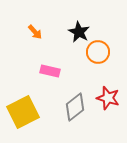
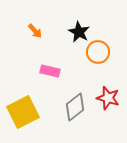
orange arrow: moved 1 px up
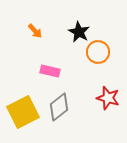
gray diamond: moved 16 px left
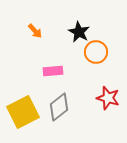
orange circle: moved 2 px left
pink rectangle: moved 3 px right; rotated 18 degrees counterclockwise
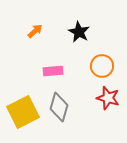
orange arrow: rotated 91 degrees counterclockwise
orange circle: moved 6 px right, 14 px down
gray diamond: rotated 36 degrees counterclockwise
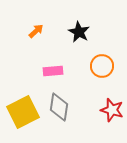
orange arrow: moved 1 px right
red star: moved 4 px right, 12 px down
gray diamond: rotated 8 degrees counterclockwise
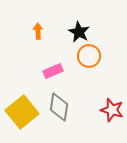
orange arrow: moved 2 px right; rotated 49 degrees counterclockwise
orange circle: moved 13 px left, 10 px up
pink rectangle: rotated 18 degrees counterclockwise
yellow square: moved 1 px left; rotated 12 degrees counterclockwise
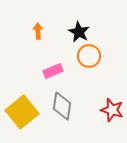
gray diamond: moved 3 px right, 1 px up
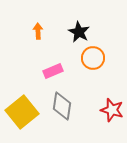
orange circle: moved 4 px right, 2 px down
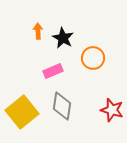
black star: moved 16 px left, 6 px down
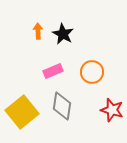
black star: moved 4 px up
orange circle: moved 1 px left, 14 px down
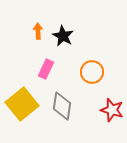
black star: moved 2 px down
pink rectangle: moved 7 px left, 2 px up; rotated 42 degrees counterclockwise
yellow square: moved 8 px up
